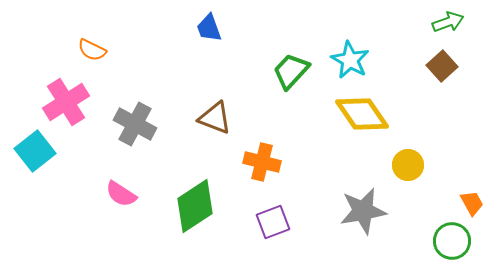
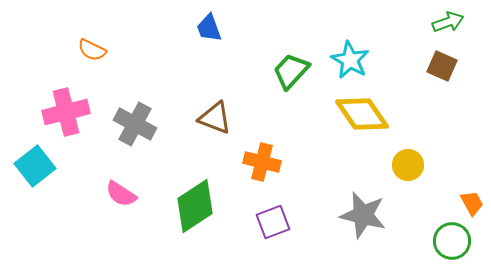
brown square: rotated 24 degrees counterclockwise
pink cross: moved 10 px down; rotated 18 degrees clockwise
cyan square: moved 15 px down
gray star: moved 4 px down; rotated 24 degrees clockwise
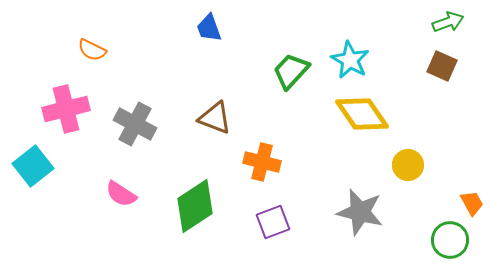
pink cross: moved 3 px up
cyan square: moved 2 px left
gray star: moved 3 px left, 3 px up
green circle: moved 2 px left, 1 px up
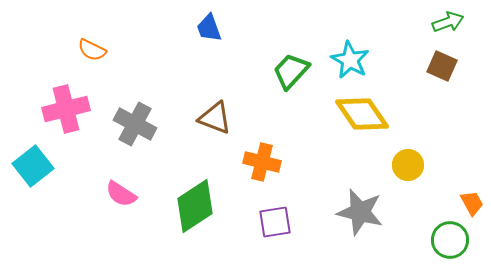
purple square: moved 2 px right; rotated 12 degrees clockwise
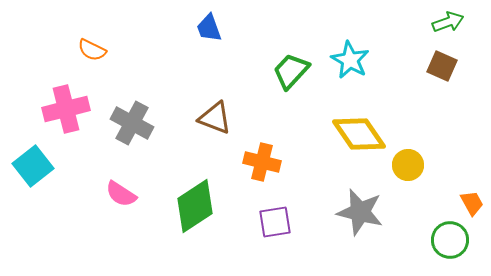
yellow diamond: moved 3 px left, 20 px down
gray cross: moved 3 px left, 1 px up
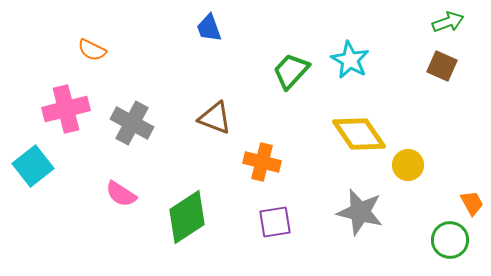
green diamond: moved 8 px left, 11 px down
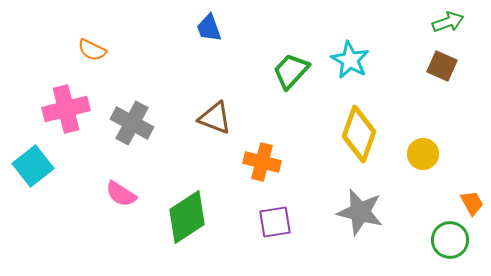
yellow diamond: rotated 54 degrees clockwise
yellow circle: moved 15 px right, 11 px up
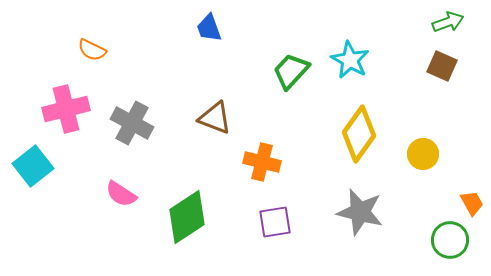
yellow diamond: rotated 16 degrees clockwise
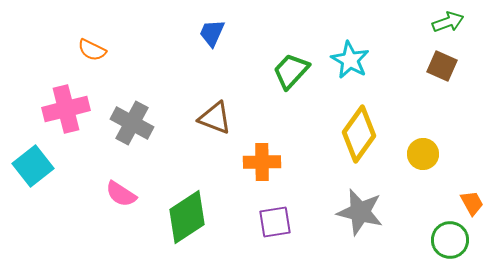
blue trapezoid: moved 3 px right, 5 px down; rotated 44 degrees clockwise
orange cross: rotated 15 degrees counterclockwise
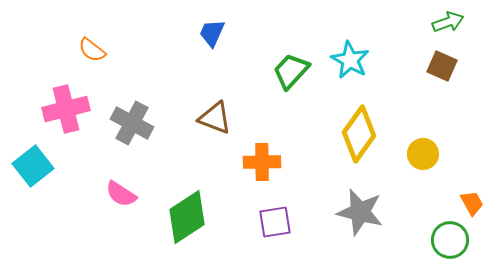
orange semicircle: rotated 12 degrees clockwise
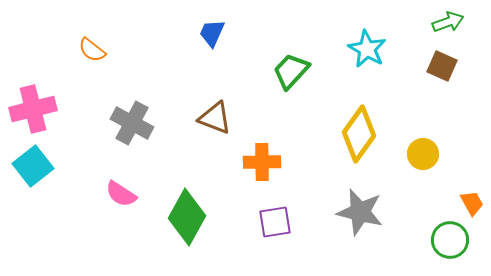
cyan star: moved 17 px right, 11 px up
pink cross: moved 33 px left
green diamond: rotated 28 degrees counterclockwise
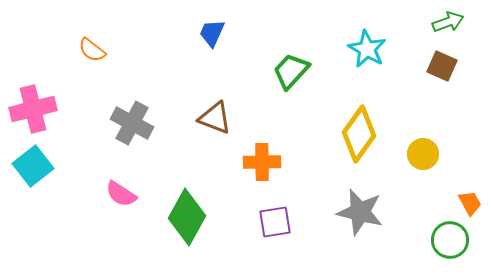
orange trapezoid: moved 2 px left
